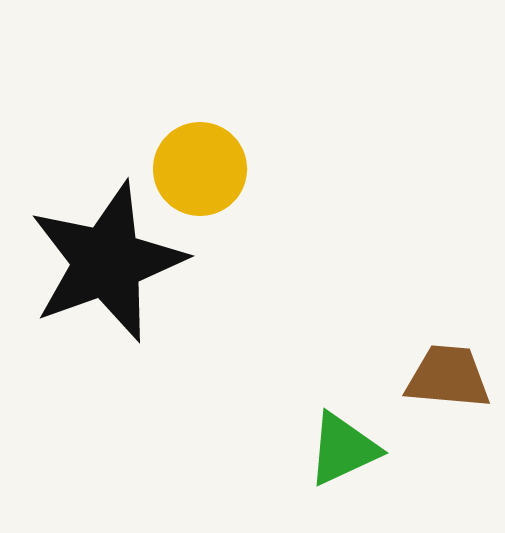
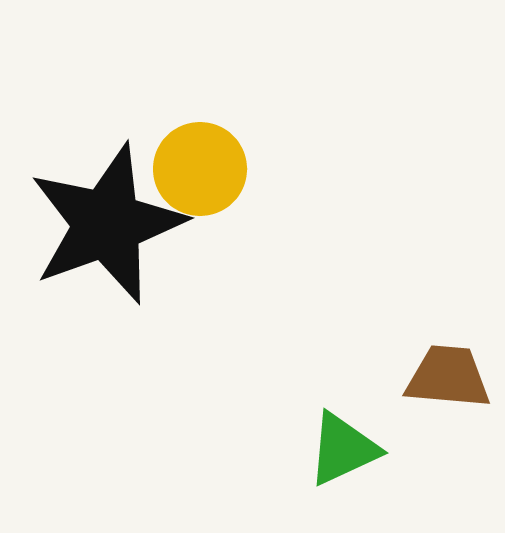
black star: moved 38 px up
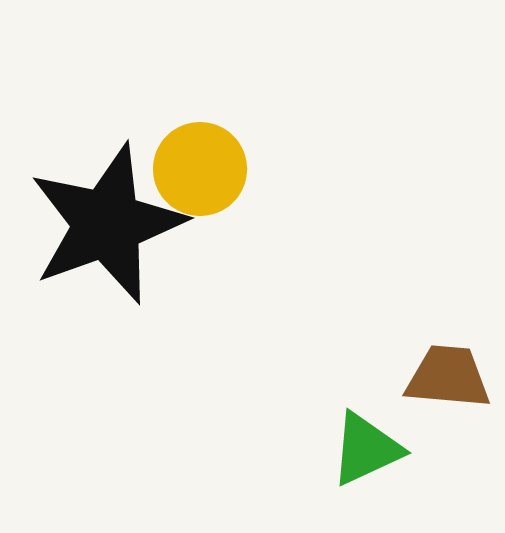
green triangle: moved 23 px right
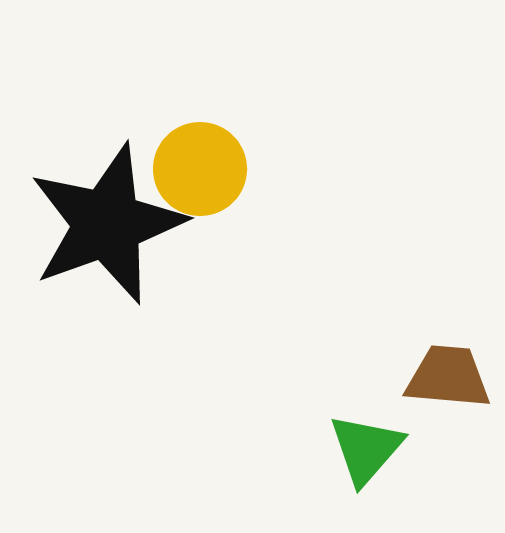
green triangle: rotated 24 degrees counterclockwise
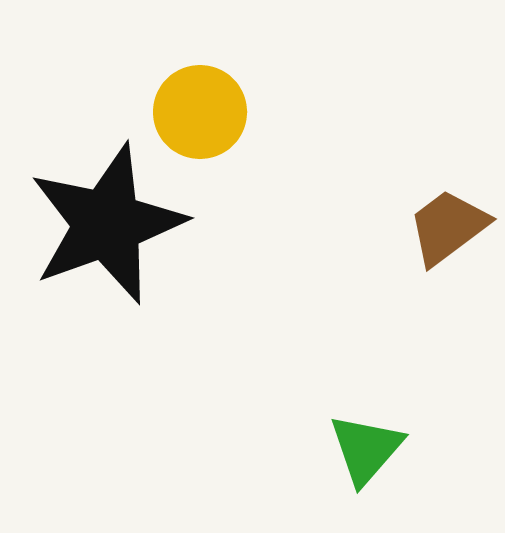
yellow circle: moved 57 px up
brown trapezoid: moved 150 px up; rotated 42 degrees counterclockwise
